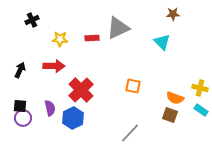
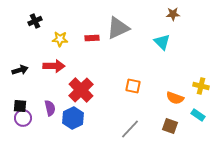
black cross: moved 3 px right, 1 px down
black arrow: rotated 49 degrees clockwise
yellow cross: moved 1 px right, 2 px up
cyan rectangle: moved 3 px left, 5 px down
brown square: moved 11 px down
gray line: moved 4 px up
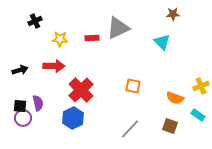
yellow cross: rotated 35 degrees counterclockwise
purple semicircle: moved 12 px left, 5 px up
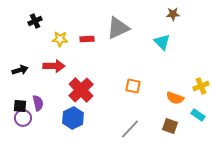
red rectangle: moved 5 px left, 1 px down
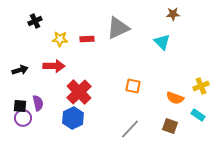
red cross: moved 2 px left, 2 px down
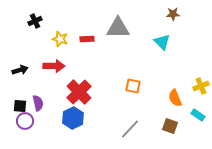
gray triangle: rotated 25 degrees clockwise
yellow star: rotated 14 degrees clockwise
orange semicircle: rotated 48 degrees clockwise
purple circle: moved 2 px right, 3 px down
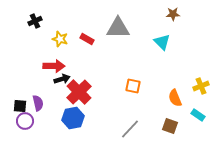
red rectangle: rotated 32 degrees clockwise
black arrow: moved 42 px right, 9 px down
blue hexagon: rotated 15 degrees clockwise
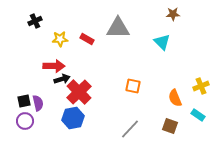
yellow star: rotated 21 degrees counterclockwise
black square: moved 4 px right, 5 px up; rotated 16 degrees counterclockwise
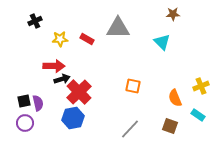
purple circle: moved 2 px down
